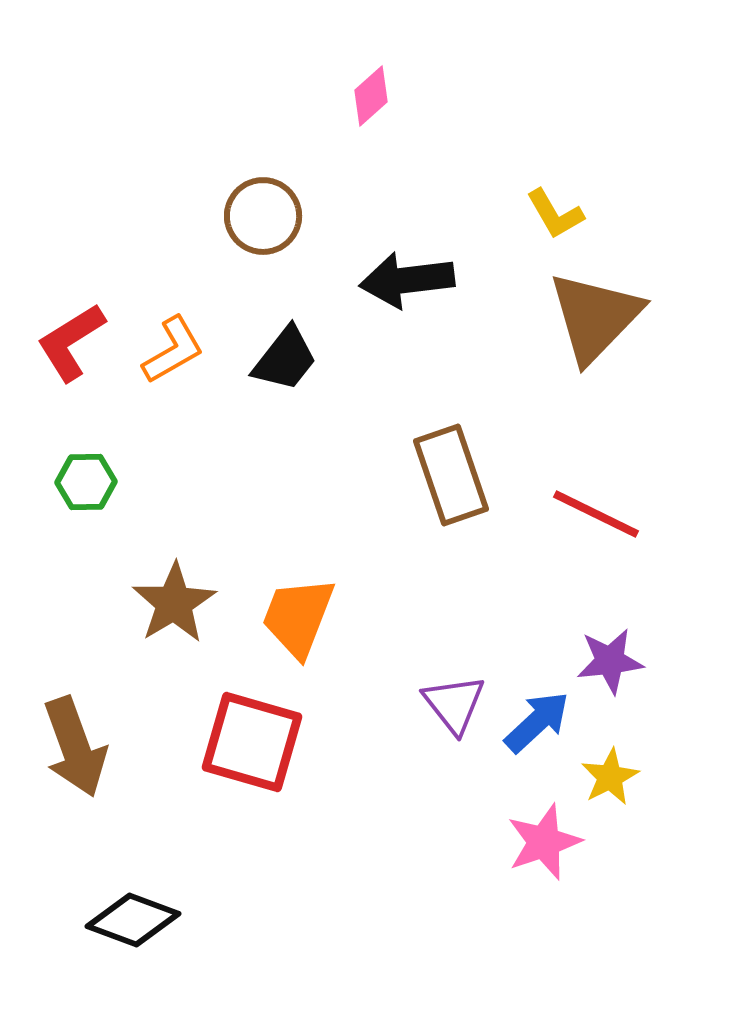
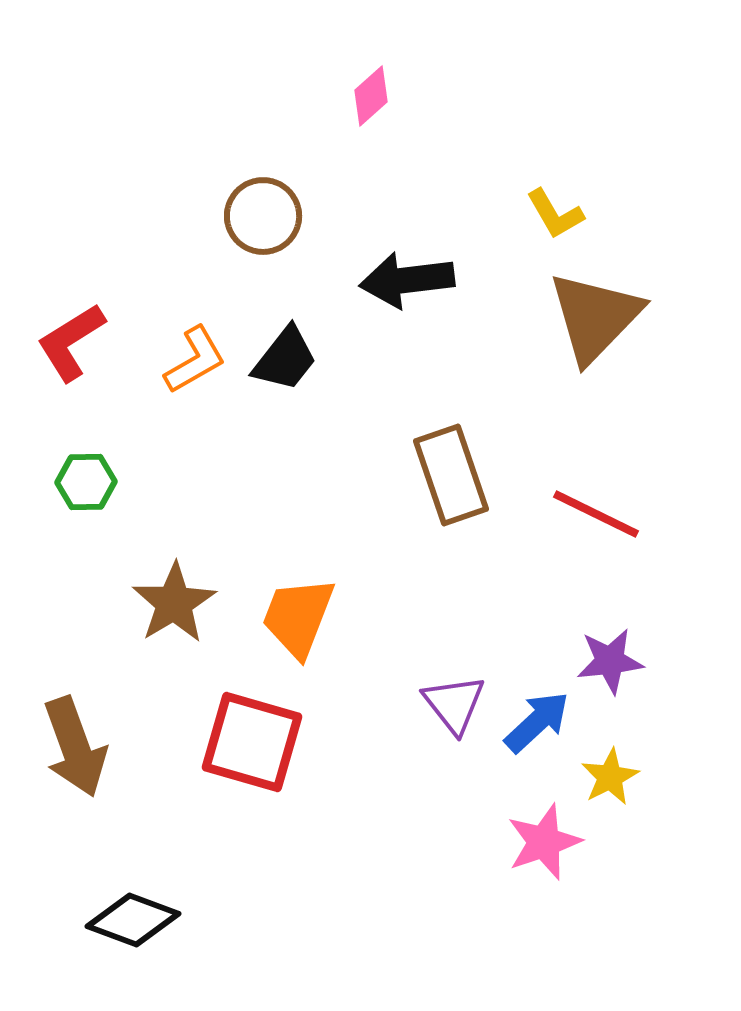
orange L-shape: moved 22 px right, 10 px down
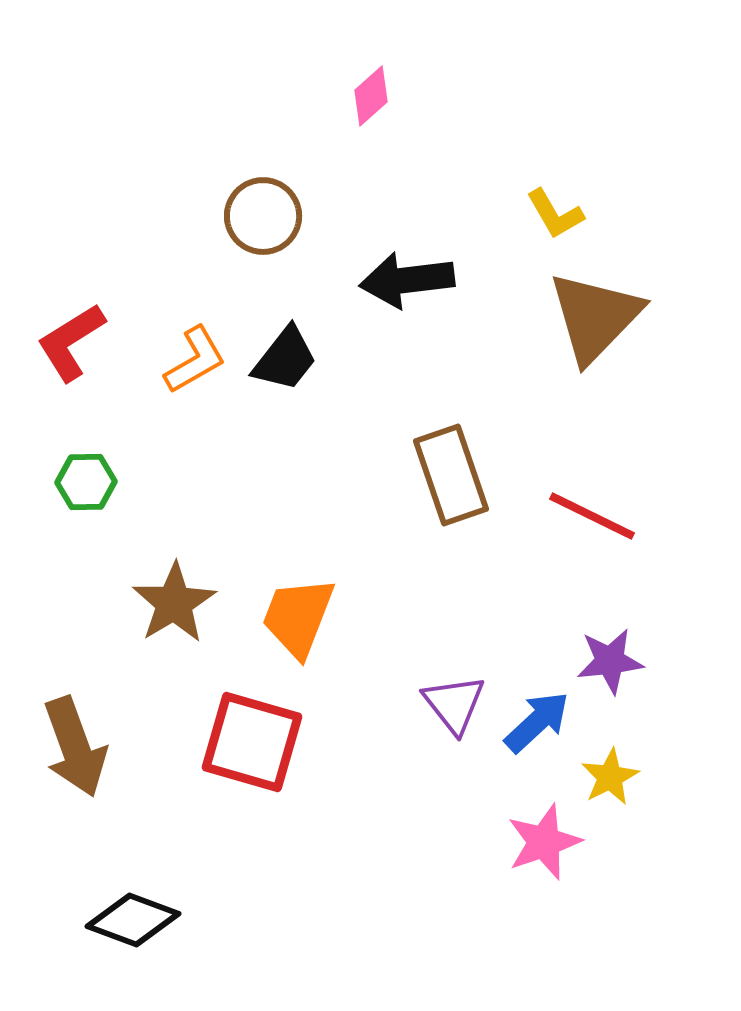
red line: moved 4 px left, 2 px down
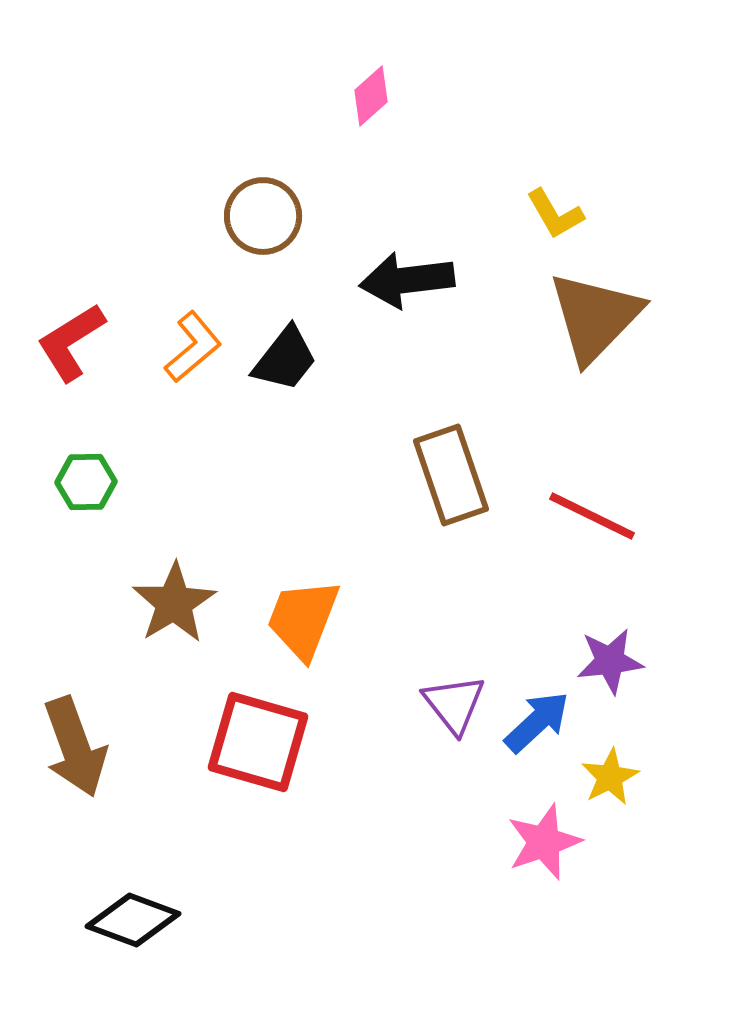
orange L-shape: moved 2 px left, 13 px up; rotated 10 degrees counterclockwise
orange trapezoid: moved 5 px right, 2 px down
red square: moved 6 px right
